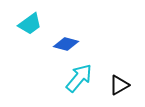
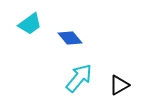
blue diamond: moved 4 px right, 6 px up; rotated 35 degrees clockwise
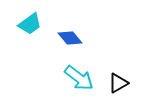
cyan arrow: rotated 88 degrees clockwise
black triangle: moved 1 px left, 2 px up
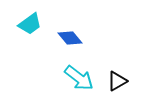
black triangle: moved 1 px left, 2 px up
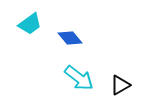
black triangle: moved 3 px right, 4 px down
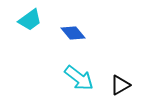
cyan trapezoid: moved 4 px up
blue diamond: moved 3 px right, 5 px up
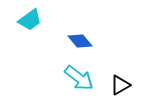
blue diamond: moved 7 px right, 8 px down
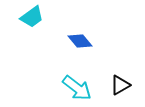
cyan trapezoid: moved 2 px right, 3 px up
cyan arrow: moved 2 px left, 10 px down
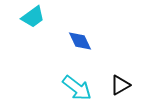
cyan trapezoid: moved 1 px right
blue diamond: rotated 15 degrees clockwise
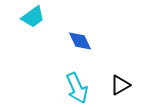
cyan arrow: rotated 28 degrees clockwise
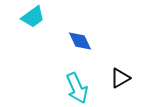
black triangle: moved 7 px up
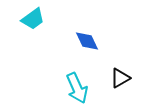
cyan trapezoid: moved 2 px down
blue diamond: moved 7 px right
